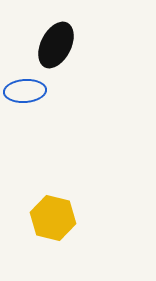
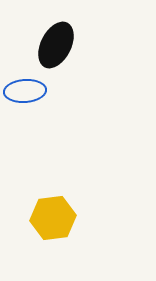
yellow hexagon: rotated 21 degrees counterclockwise
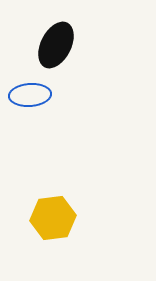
blue ellipse: moved 5 px right, 4 px down
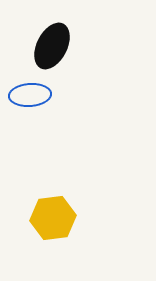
black ellipse: moved 4 px left, 1 px down
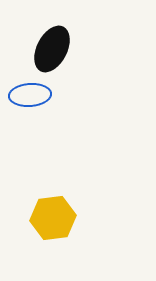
black ellipse: moved 3 px down
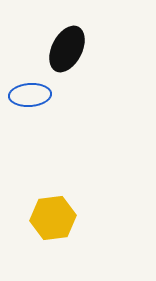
black ellipse: moved 15 px right
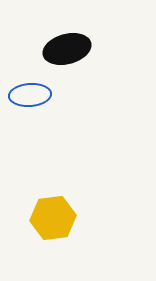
black ellipse: rotated 48 degrees clockwise
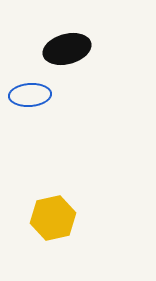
yellow hexagon: rotated 6 degrees counterclockwise
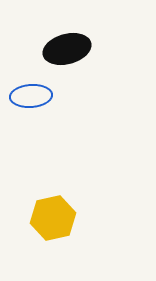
blue ellipse: moved 1 px right, 1 px down
